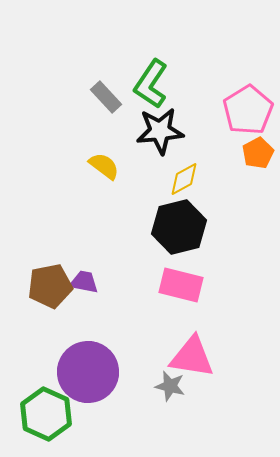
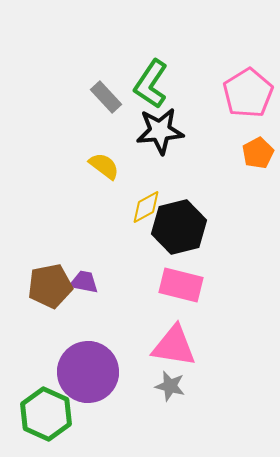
pink pentagon: moved 17 px up
yellow diamond: moved 38 px left, 28 px down
pink triangle: moved 18 px left, 11 px up
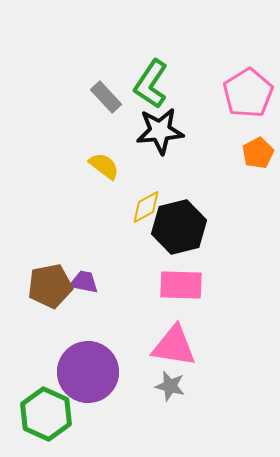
pink rectangle: rotated 12 degrees counterclockwise
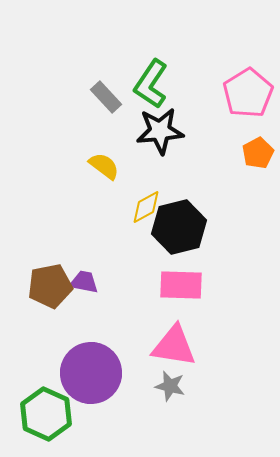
purple circle: moved 3 px right, 1 px down
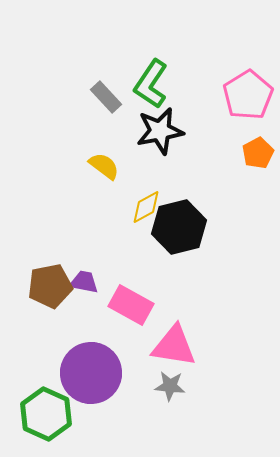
pink pentagon: moved 2 px down
black star: rotated 6 degrees counterclockwise
pink rectangle: moved 50 px left, 20 px down; rotated 27 degrees clockwise
gray star: rotated 8 degrees counterclockwise
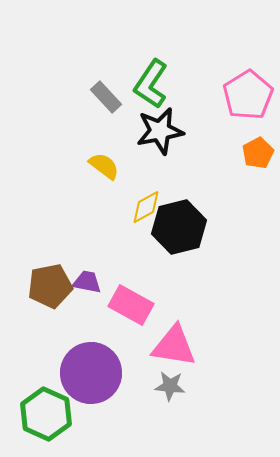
purple trapezoid: moved 3 px right
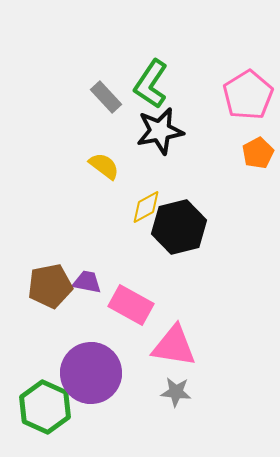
gray star: moved 6 px right, 6 px down
green hexagon: moved 1 px left, 7 px up
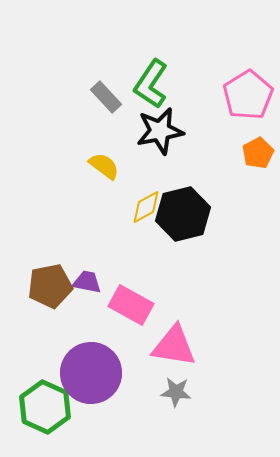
black hexagon: moved 4 px right, 13 px up
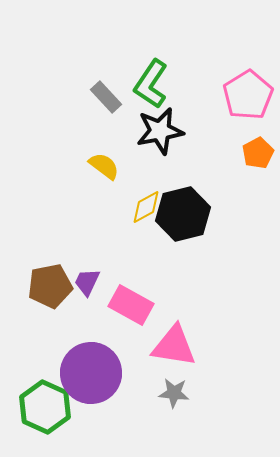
purple trapezoid: rotated 76 degrees counterclockwise
gray star: moved 2 px left, 1 px down
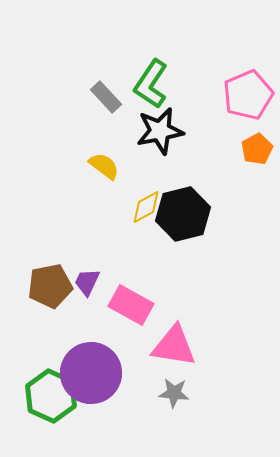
pink pentagon: rotated 9 degrees clockwise
orange pentagon: moved 1 px left, 4 px up
green hexagon: moved 6 px right, 11 px up
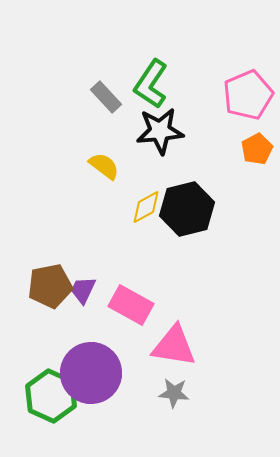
black star: rotated 6 degrees clockwise
black hexagon: moved 4 px right, 5 px up
purple trapezoid: moved 4 px left, 8 px down
